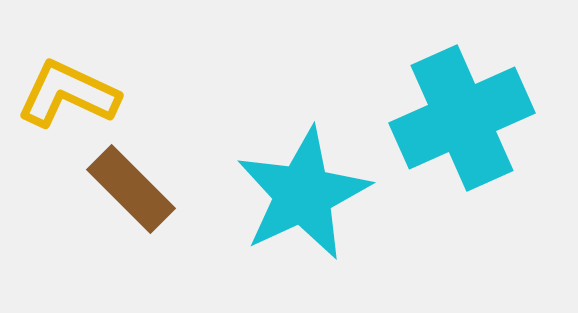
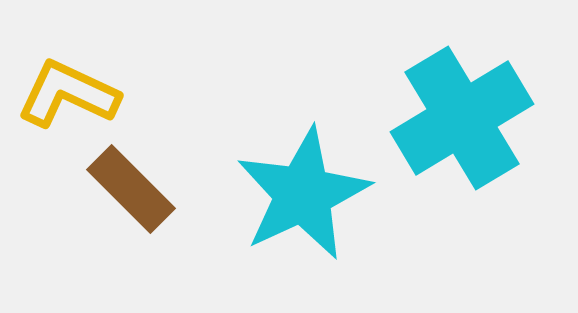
cyan cross: rotated 7 degrees counterclockwise
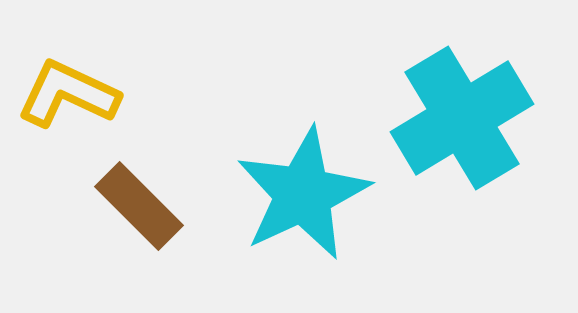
brown rectangle: moved 8 px right, 17 px down
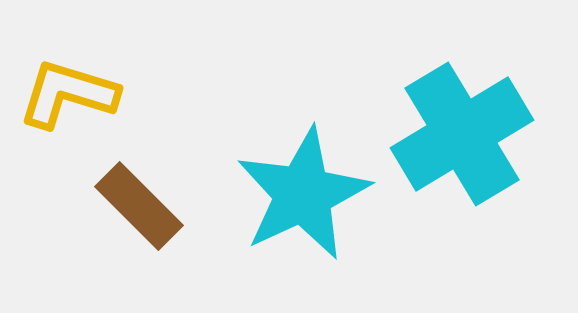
yellow L-shape: rotated 8 degrees counterclockwise
cyan cross: moved 16 px down
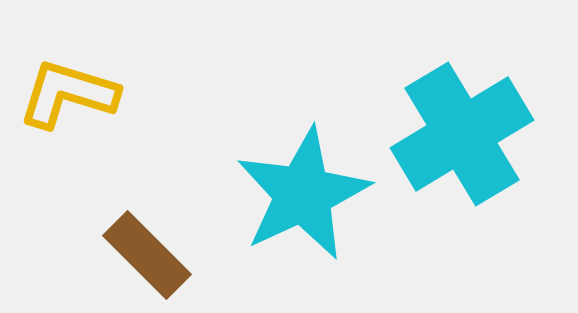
brown rectangle: moved 8 px right, 49 px down
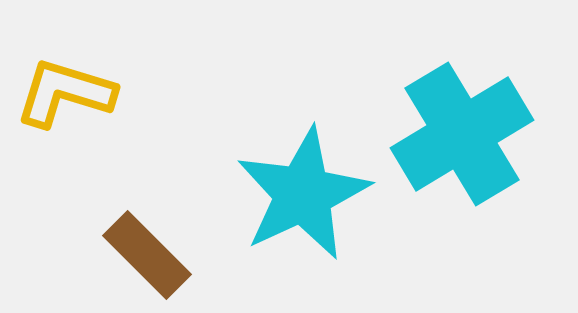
yellow L-shape: moved 3 px left, 1 px up
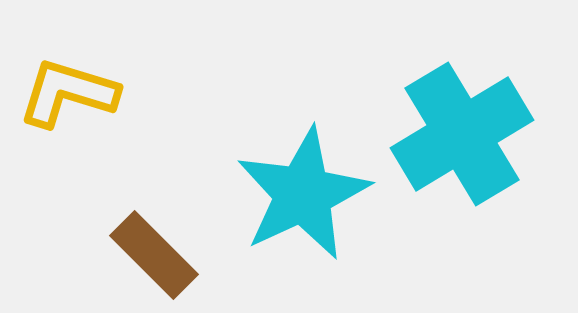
yellow L-shape: moved 3 px right
brown rectangle: moved 7 px right
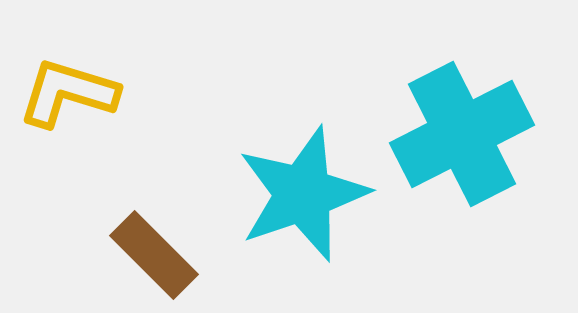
cyan cross: rotated 4 degrees clockwise
cyan star: rotated 6 degrees clockwise
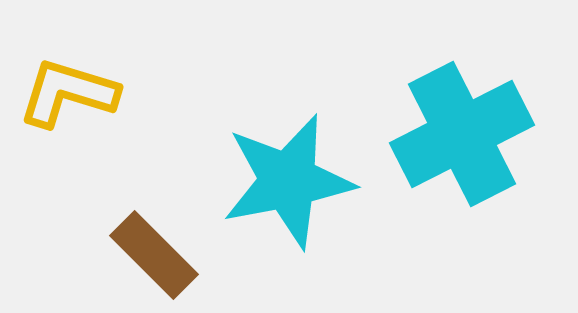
cyan star: moved 15 px left, 13 px up; rotated 8 degrees clockwise
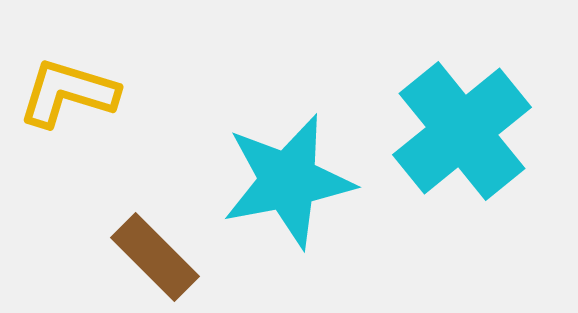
cyan cross: moved 3 px up; rotated 12 degrees counterclockwise
brown rectangle: moved 1 px right, 2 px down
